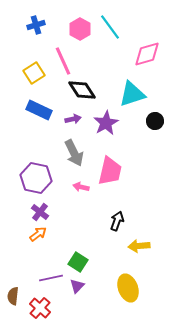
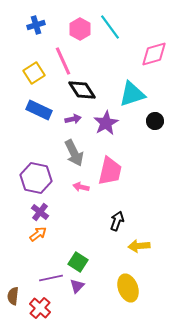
pink diamond: moved 7 px right
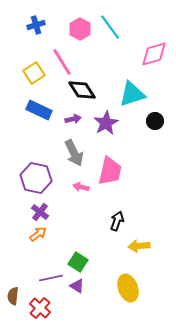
pink line: moved 1 px left, 1 px down; rotated 8 degrees counterclockwise
purple triangle: rotated 42 degrees counterclockwise
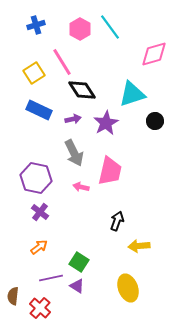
orange arrow: moved 1 px right, 13 px down
green square: moved 1 px right
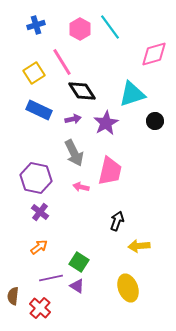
black diamond: moved 1 px down
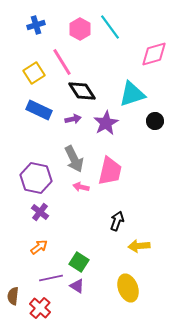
gray arrow: moved 6 px down
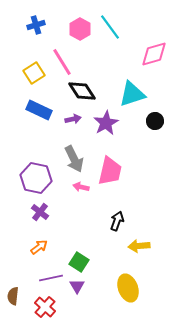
purple triangle: rotated 28 degrees clockwise
red cross: moved 5 px right, 1 px up
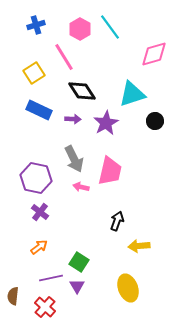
pink line: moved 2 px right, 5 px up
purple arrow: rotated 14 degrees clockwise
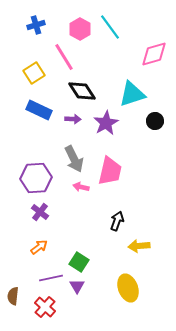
purple hexagon: rotated 16 degrees counterclockwise
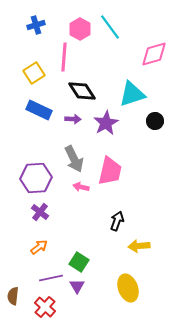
pink line: rotated 36 degrees clockwise
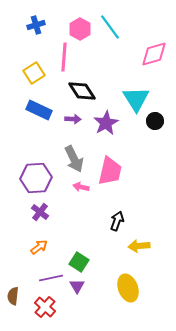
cyan triangle: moved 4 px right, 5 px down; rotated 44 degrees counterclockwise
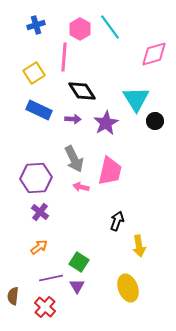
yellow arrow: rotated 95 degrees counterclockwise
